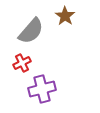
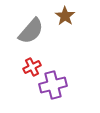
red cross: moved 10 px right, 4 px down
purple cross: moved 11 px right, 4 px up
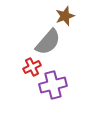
brown star: rotated 18 degrees clockwise
gray semicircle: moved 17 px right, 11 px down
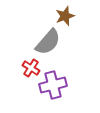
red cross: moved 1 px left, 1 px down; rotated 30 degrees counterclockwise
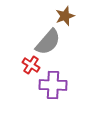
red cross: moved 3 px up
purple cross: rotated 16 degrees clockwise
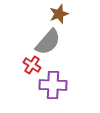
brown star: moved 6 px left, 2 px up
red cross: moved 1 px right
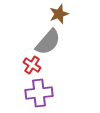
purple cross: moved 14 px left, 8 px down; rotated 8 degrees counterclockwise
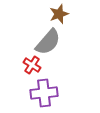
purple cross: moved 5 px right
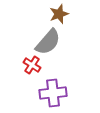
purple cross: moved 9 px right
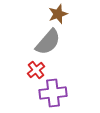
brown star: moved 1 px left
red cross: moved 4 px right, 5 px down; rotated 18 degrees clockwise
